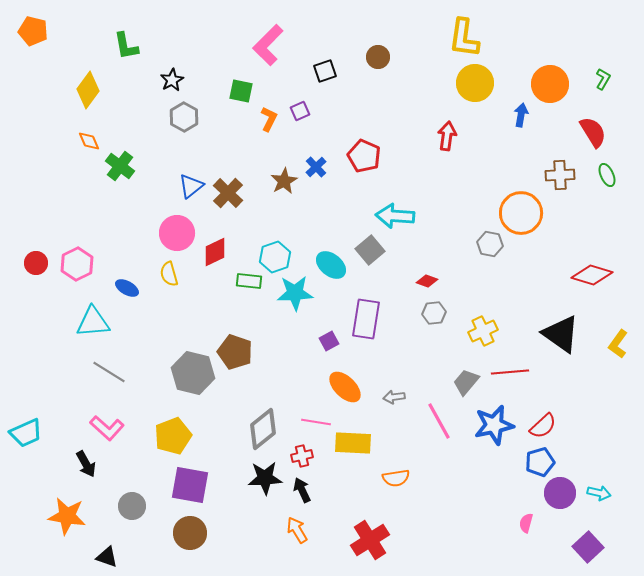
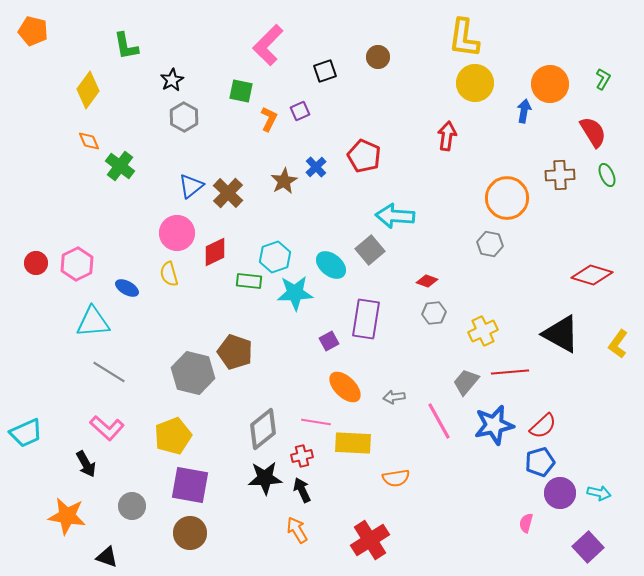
blue arrow at (521, 115): moved 3 px right, 4 px up
orange circle at (521, 213): moved 14 px left, 15 px up
black triangle at (561, 334): rotated 6 degrees counterclockwise
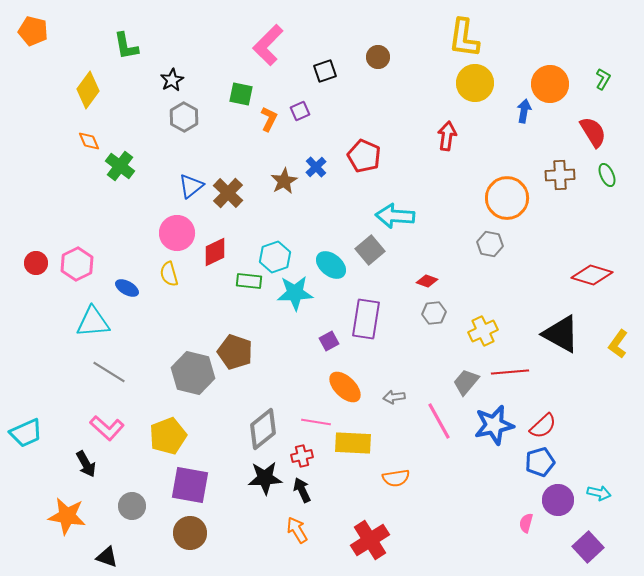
green square at (241, 91): moved 3 px down
yellow pentagon at (173, 436): moved 5 px left
purple circle at (560, 493): moved 2 px left, 7 px down
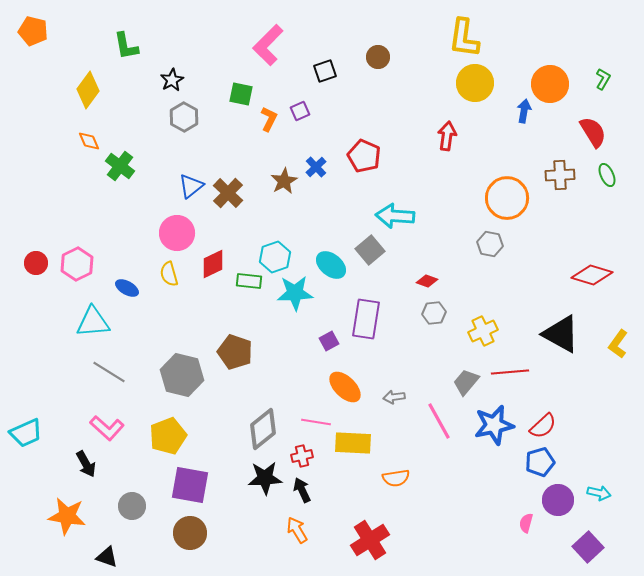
red diamond at (215, 252): moved 2 px left, 12 px down
gray hexagon at (193, 373): moved 11 px left, 2 px down
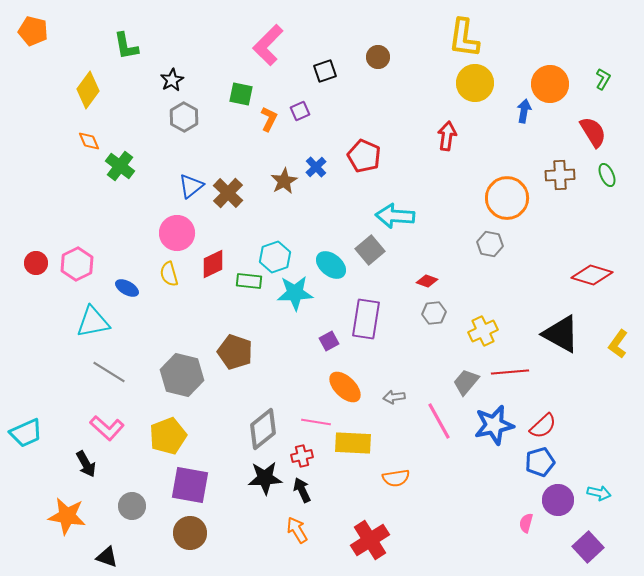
cyan triangle at (93, 322): rotated 6 degrees counterclockwise
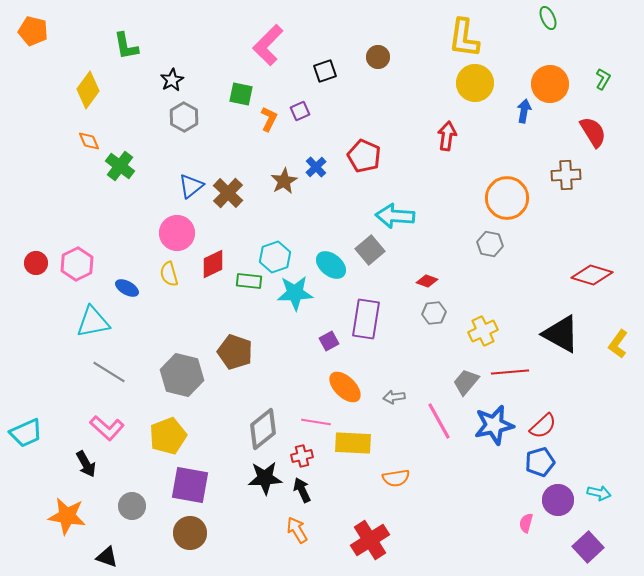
brown cross at (560, 175): moved 6 px right
green ellipse at (607, 175): moved 59 px left, 157 px up
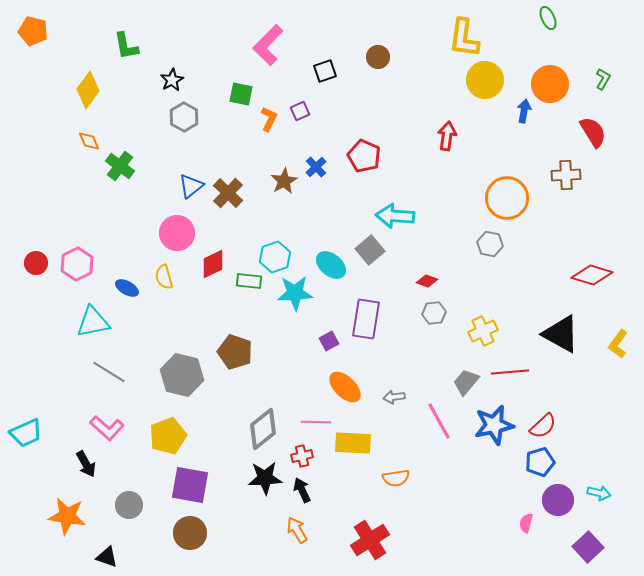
yellow circle at (475, 83): moved 10 px right, 3 px up
yellow semicircle at (169, 274): moved 5 px left, 3 px down
pink line at (316, 422): rotated 8 degrees counterclockwise
gray circle at (132, 506): moved 3 px left, 1 px up
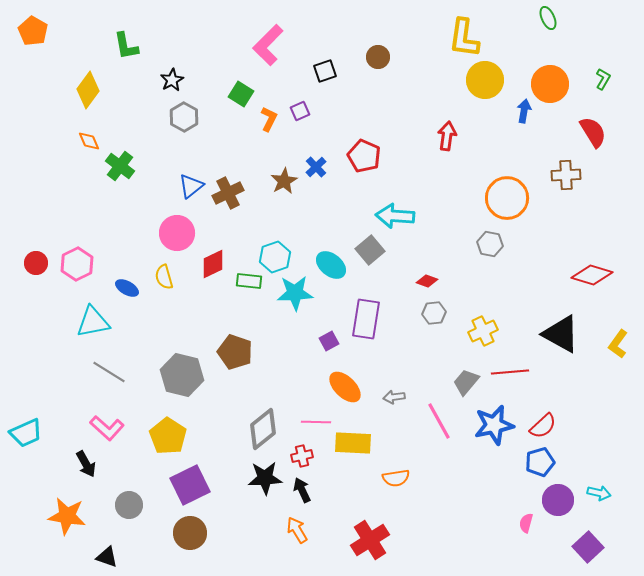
orange pentagon at (33, 31): rotated 16 degrees clockwise
green square at (241, 94): rotated 20 degrees clockwise
brown cross at (228, 193): rotated 20 degrees clockwise
yellow pentagon at (168, 436): rotated 18 degrees counterclockwise
purple square at (190, 485): rotated 36 degrees counterclockwise
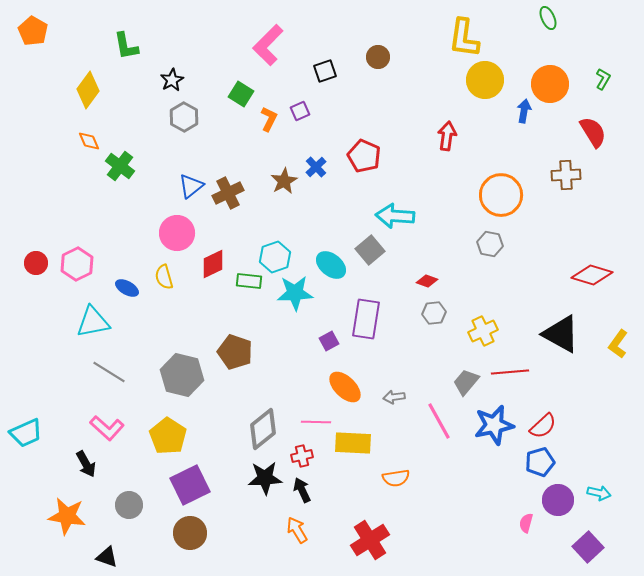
orange circle at (507, 198): moved 6 px left, 3 px up
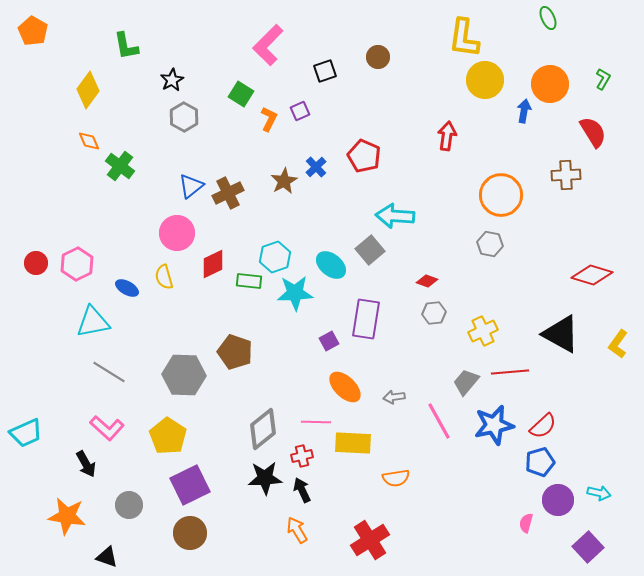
gray hexagon at (182, 375): moved 2 px right; rotated 12 degrees counterclockwise
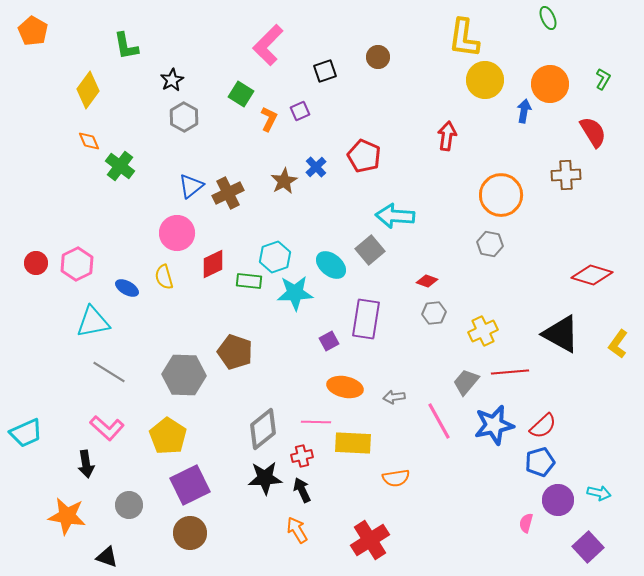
orange ellipse at (345, 387): rotated 32 degrees counterclockwise
black arrow at (86, 464): rotated 20 degrees clockwise
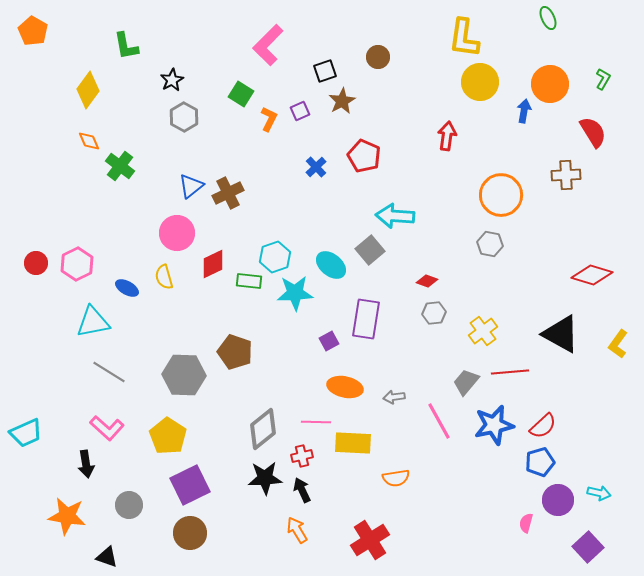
yellow circle at (485, 80): moved 5 px left, 2 px down
brown star at (284, 181): moved 58 px right, 80 px up
yellow cross at (483, 331): rotated 12 degrees counterclockwise
